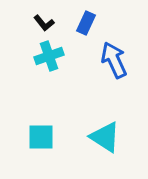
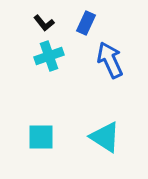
blue arrow: moved 4 px left
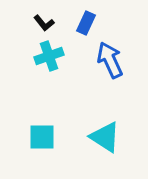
cyan square: moved 1 px right
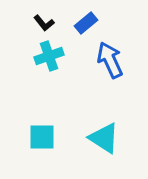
blue rectangle: rotated 25 degrees clockwise
cyan triangle: moved 1 px left, 1 px down
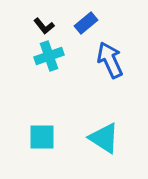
black L-shape: moved 3 px down
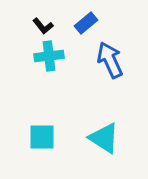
black L-shape: moved 1 px left
cyan cross: rotated 12 degrees clockwise
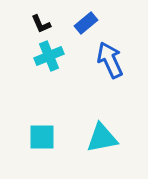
black L-shape: moved 2 px left, 2 px up; rotated 15 degrees clockwise
cyan cross: rotated 16 degrees counterclockwise
cyan triangle: moved 2 px left; rotated 44 degrees counterclockwise
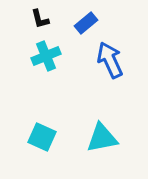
black L-shape: moved 1 px left, 5 px up; rotated 10 degrees clockwise
cyan cross: moved 3 px left
cyan square: rotated 24 degrees clockwise
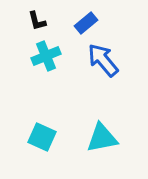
black L-shape: moved 3 px left, 2 px down
blue arrow: moved 7 px left; rotated 15 degrees counterclockwise
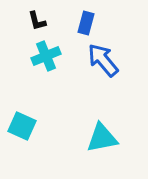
blue rectangle: rotated 35 degrees counterclockwise
cyan square: moved 20 px left, 11 px up
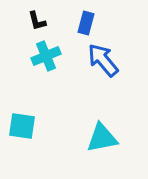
cyan square: rotated 16 degrees counterclockwise
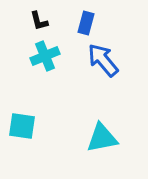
black L-shape: moved 2 px right
cyan cross: moved 1 px left
